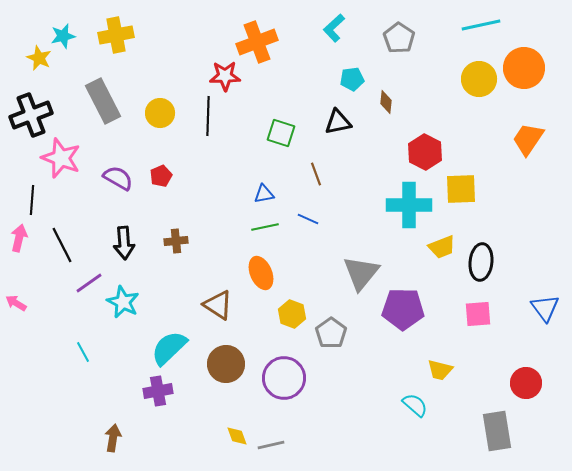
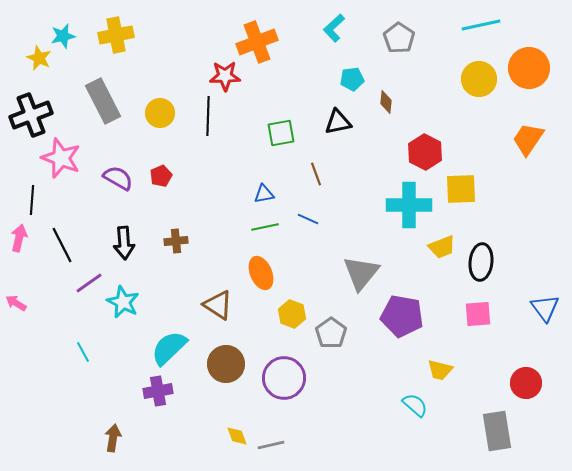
orange circle at (524, 68): moved 5 px right
green square at (281, 133): rotated 28 degrees counterclockwise
purple pentagon at (403, 309): moved 1 px left, 7 px down; rotated 9 degrees clockwise
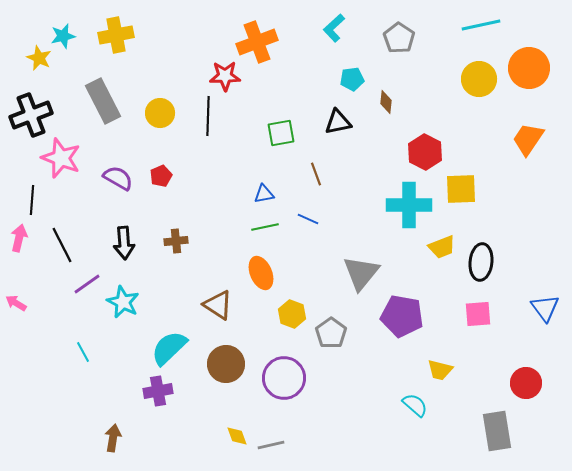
purple line at (89, 283): moved 2 px left, 1 px down
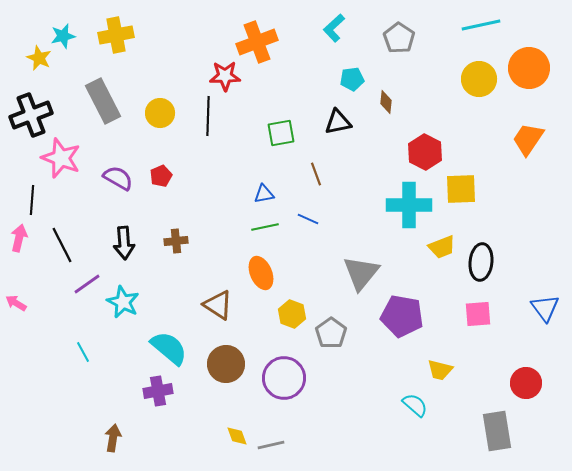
cyan semicircle at (169, 348): rotated 84 degrees clockwise
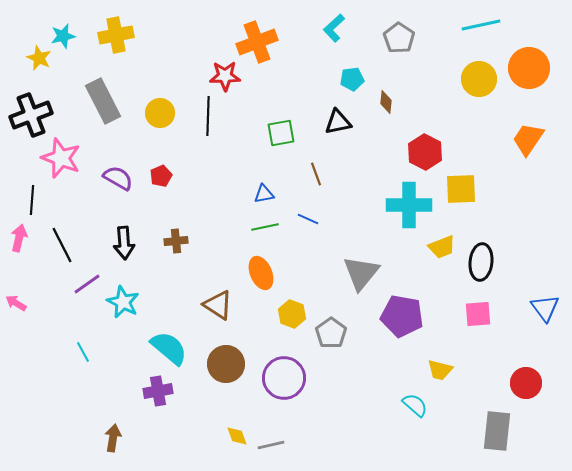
gray rectangle at (497, 431): rotated 15 degrees clockwise
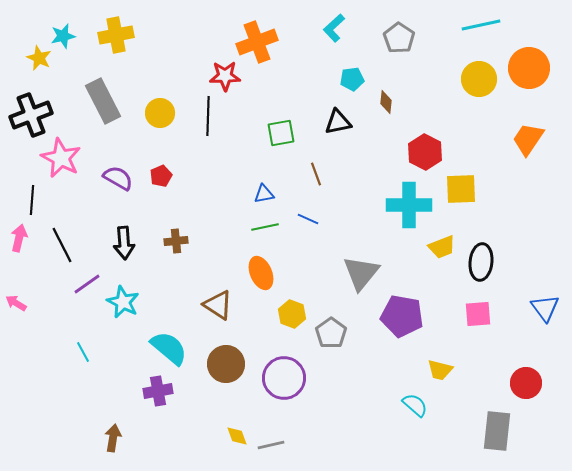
pink star at (61, 158): rotated 6 degrees clockwise
